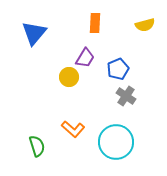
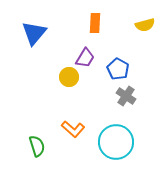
blue pentagon: rotated 20 degrees counterclockwise
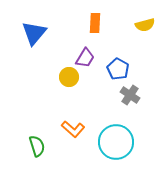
gray cross: moved 4 px right, 1 px up
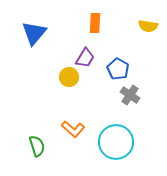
yellow semicircle: moved 3 px right, 1 px down; rotated 24 degrees clockwise
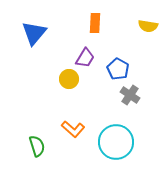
yellow circle: moved 2 px down
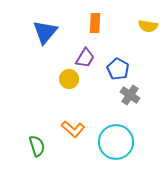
blue triangle: moved 11 px right, 1 px up
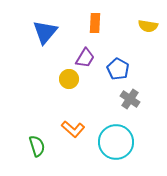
gray cross: moved 4 px down
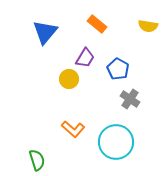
orange rectangle: moved 2 px right, 1 px down; rotated 54 degrees counterclockwise
green semicircle: moved 14 px down
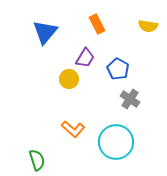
orange rectangle: rotated 24 degrees clockwise
